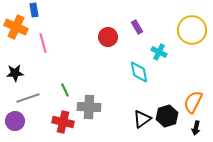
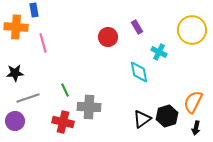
orange cross: rotated 20 degrees counterclockwise
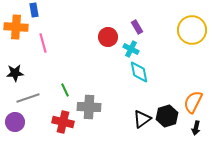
cyan cross: moved 28 px left, 3 px up
purple circle: moved 1 px down
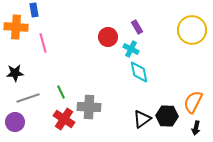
green line: moved 4 px left, 2 px down
black hexagon: rotated 20 degrees clockwise
red cross: moved 1 px right, 3 px up; rotated 20 degrees clockwise
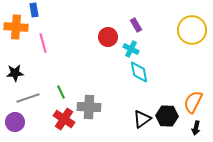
purple rectangle: moved 1 px left, 2 px up
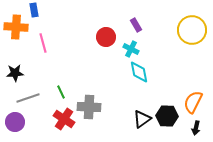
red circle: moved 2 px left
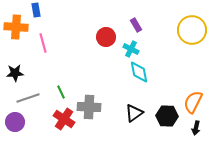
blue rectangle: moved 2 px right
black triangle: moved 8 px left, 6 px up
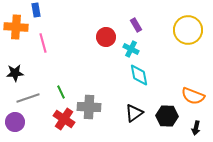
yellow circle: moved 4 px left
cyan diamond: moved 3 px down
orange semicircle: moved 6 px up; rotated 95 degrees counterclockwise
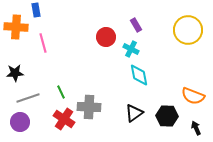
purple circle: moved 5 px right
black arrow: rotated 144 degrees clockwise
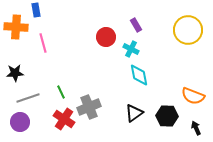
gray cross: rotated 25 degrees counterclockwise
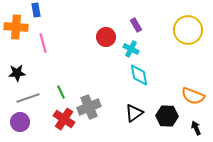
black star: moved 2 px right
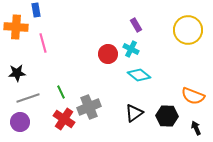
red circle: moved 2 px right, 17 px down
cyan diamond: rotated 40 degrees counterclockwise
